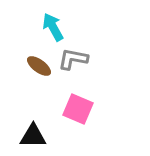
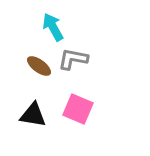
black triangle: moved 21 px up; rotated 8 degrees clockwise
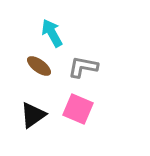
cyan arrow: moved 1 px left, 6 px down
gray L-shape: moved 10 px right, 8 px down
black triangle: rotated 44 degrees counterclockwise
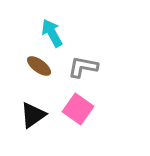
pink square: rotated 12 degrees clockwise
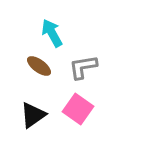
gray L-shape: rotated 20 degrees counterclockwise
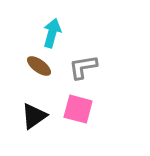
cyan arrow: rotated 44 degrees clockwise
pink square: rotated 20 degrees counterclockwise
black triangle: moved 1 px right, 1 px down
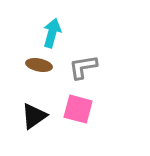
brown ellipse: moved 1 px up; rotated 25 degrees counterclockwise
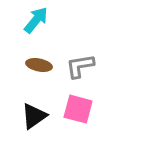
cyan arrow: moved 16 px left, 13 px up; rotated 24 degrees clockwise
gray L-shape: moved 3 px left, 1 px up
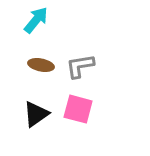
brown ellipse: moved 2 px right
black triangle: moved 2 px right, 2 px up
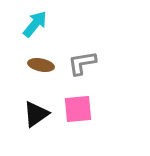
cyan arrow: moved 1 px left, 4 px down
gray L-shape: moved 2 px right, 3 px up
pink square: rotated 20 degrees counterclockwise
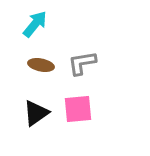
black triangle: moved 1 px up
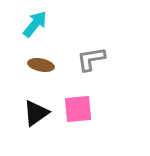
gray L-shape: moved 9 px right, 4 px up
